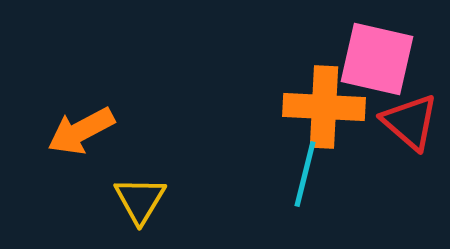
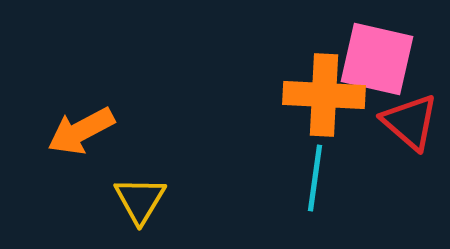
orange cross: moved 12 px up
cyan line: moved 10 px right, 4 px down; rotated 6 degrees counterclockwise
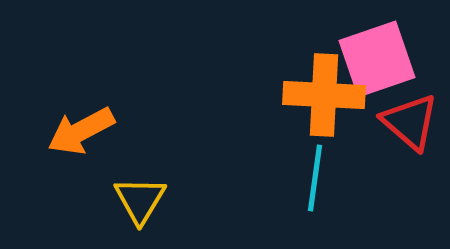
pink square: rotated 32 degrees counterclockwise
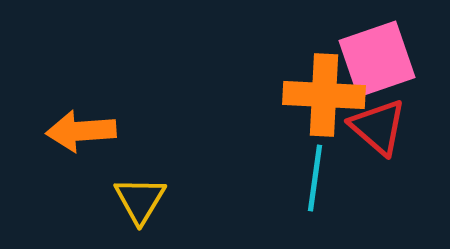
red triangle: moved 32 px left, 5 px down
orange arrow: rotated 24 degrees clockwise
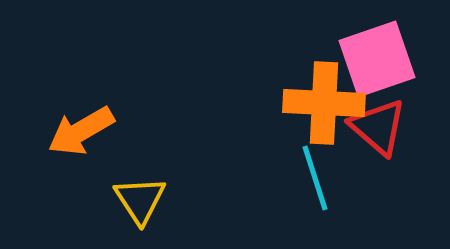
orange cross: moved 8 px down
orange arrow: rotated 26 degrees counterclockwise
cyan line: rotated 26 degrees counterclockwise
yellow triangle: rotated 4 degrees counterclockwise
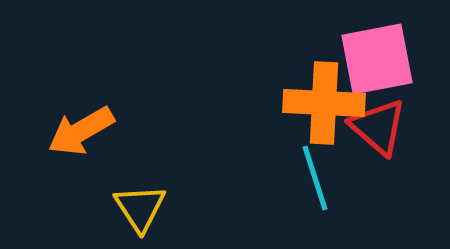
pink square: rotated 8 degrees clockwise
yellow triangle: moved 8 px down
